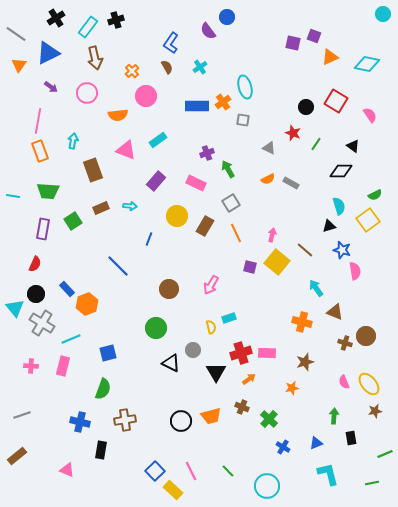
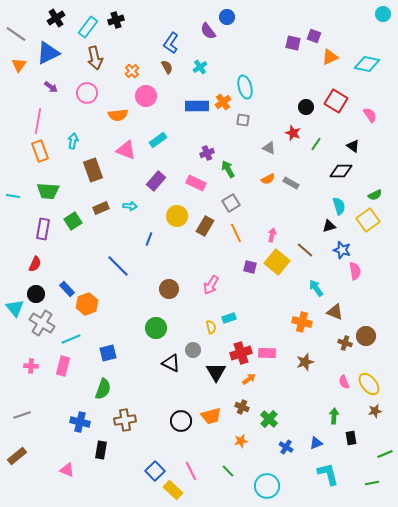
orange star at (292, 388): moved 51 px left, 53 px down
blue cross at (283, 447): moved 3 px right
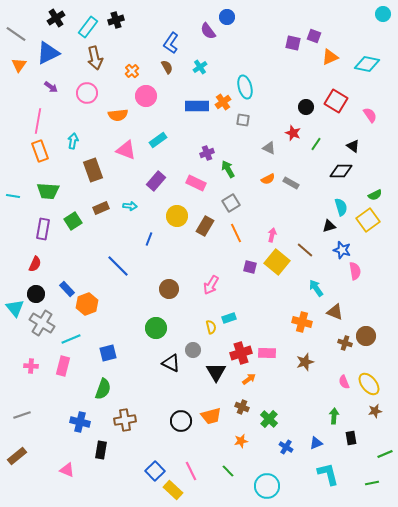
cyan semicircle at (339, 206): moved 2 px right, 1 px down
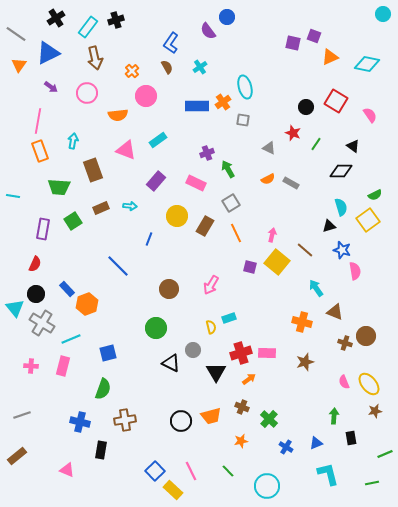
green trapezoid at (48, 191): moved 11 px right, 4 px up
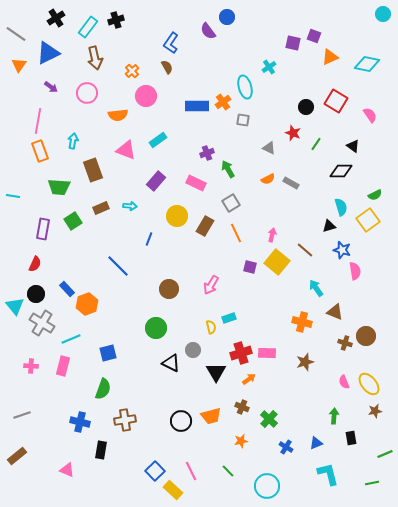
cyan cross at (200, 67): moved 69 px right
cyan triangle at (15, 308): moved 2 px up
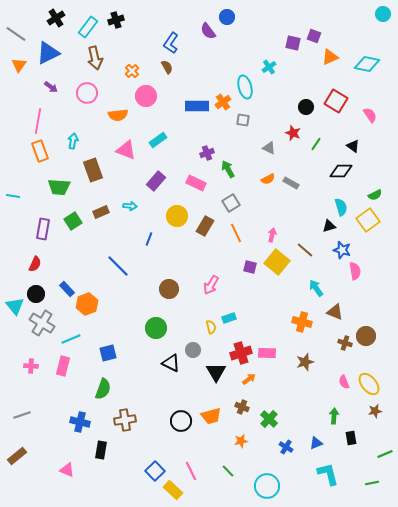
brown rectangle at (101, 208): moved 4 px down
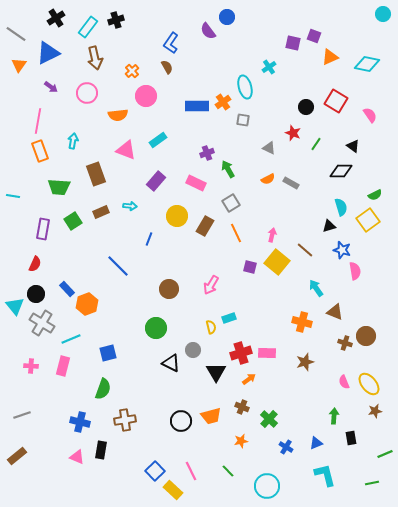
brown rectangle at (93, 170): moved 3 px right, 4 px down
pink triangle at (67, 470): moved 10 px right, 13 px up
cyan L-shape at (328, 474): moved 3 px left, 1 px down
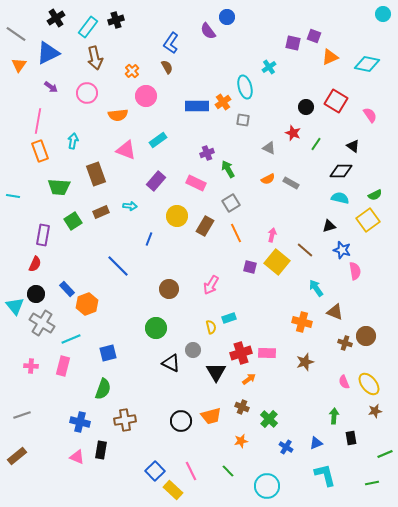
cyan semicircle at (341, 207): moved 1 px left, 9 px up; rotated 60 degrees counterclockwise
purple rectangle at (43, 229): moved 6 px down
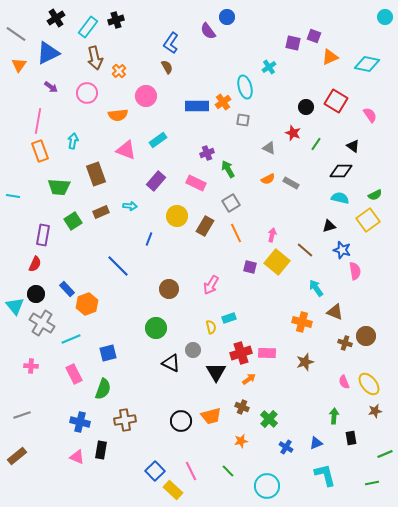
cyan circle at (383, 14): moved 2 px right, 3 px down
orange cross at (132, 71): moved 13 px left
pink rectangle at (63, 366): moved 11 px right, 8 px down; rotated 42 degrees counterclockwise
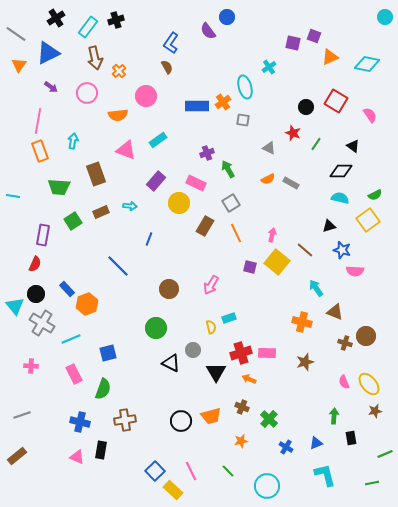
yellow circle at (177, 216): moved 2 px right, 13 px up
pink semicircle at (355, 271): rotated 102 degrees clockwise
orange arrow at (249, 379): rotated 120 degrees counterclockwise
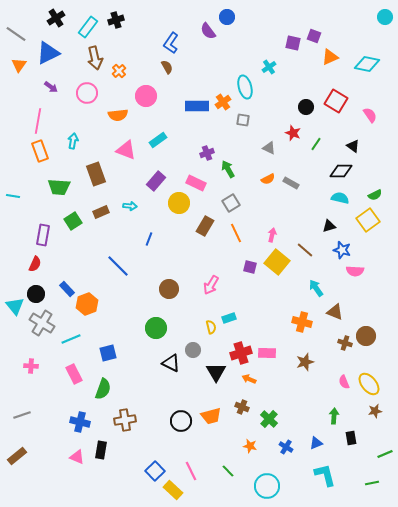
orange star at (241, 441): moved 9 px right, 5 px down; rotated 24 degrees clockwise
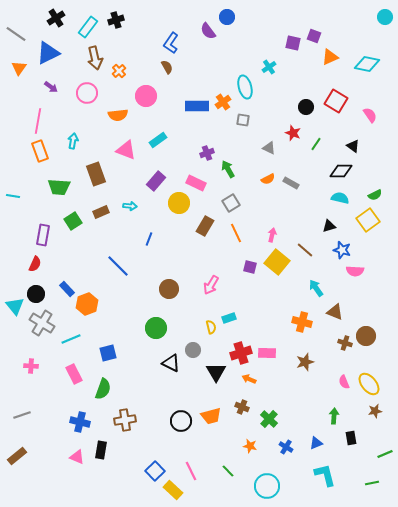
orange triangle at (19, 65): moved 3 px down
